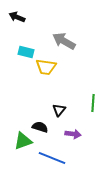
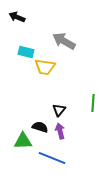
yellow trapezoid: moved 1 px left
purple arrow: moved 13 px left, 3 px up; rotated 112 degrees counterclockwise
green triangle: rotated 18 degrees clockwise
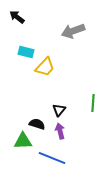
black arrow: rotated 14 degrees clockwise
gray arrow: moved 9 px right, 10 px up; rotated 50 degrees counterclockwise
yellow trapezoid: rotated 55 degrees counterclockwise
black semicircle: moved 3 px left, 3 px up
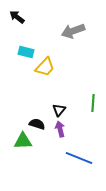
purple arrow: moved 2 px up
blue line: moved 27 px right
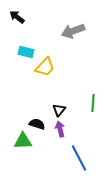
blue line: rotated 40 degrees clockwise
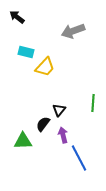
black semicircle: moved 6 px right; rotated 70 degrees counterclockwise
purple arrow: moved 3 px right, 6 px down
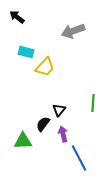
purple arrow: moved 1 px up
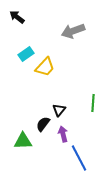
cyan rectangle: moved 2 px down; rotated 49 degrees counterclockwise
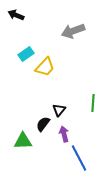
black arrow: moved 1 px left, 2 px up; rotated 14 degrees counterclockwise
purple arrow: moved 1 px right
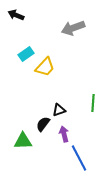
gray arrow: moved 3 px up
black triangle: rotated 32 degrees clockwise
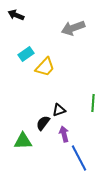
black semicircle: moved 1 px up
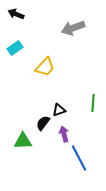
black arrow: moved 1 px up
cyan rectangle: moved 11 px left, 6 px up
